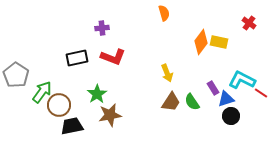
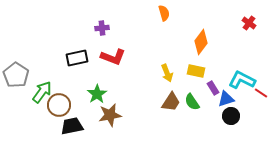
yellow rectangle: moved 23 px left, 29 px down
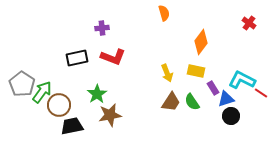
gray pentagon: moved 6 px right, 9 px down
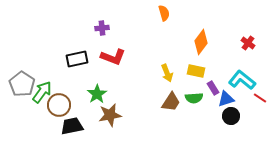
red cross: moved 1 px left, 20 px down
black rectangle: moved 1 px down
cyan L-shape: rotated 12 degrees clockwise
red line: moved 1 px left, 5 px down
green semicircle: moved 2 px right, 4 px up; rotated 60 degrees counterclockwise
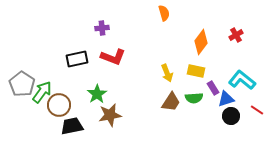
red cross: moved 12 px left, 8 px up; rotated 24 degrees clockwise
red line: moved 3 px left, 12 px down
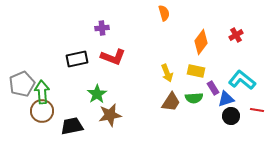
gray pentagon: rotated 15 degrees clockwise
green arrow: rotated 40 degrees counterclockwise
brown circle: moved 17 px left, 6 px down
red line: rotated 24 degrees counterclockwise
